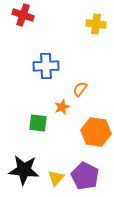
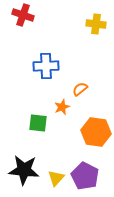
orange semicircle: rotated 14 degrees clockwise
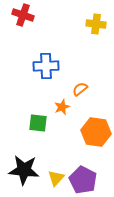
purple pentagon: moved 2 px left, 4 px down
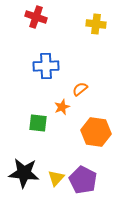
red cross: moved 13 px right, 2 px down
black star: moved 3 px down
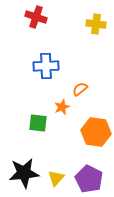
black star: rotated 12 degrees counterclockwise
purple pentagon: moved 6 px right, 1 px up
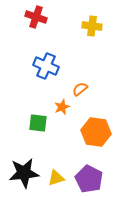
yellow cross: moved 4 px left, 2 px down
blue cross: rotated 25 degrees clockwise
yellow triangle: rotated 30 degrees clockwise
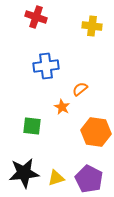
blue cross: rotated 30 degrees counterclockwise
orange star: rotated 21 degrees counterclockwise
green square: moved 6 px left, 3 px down
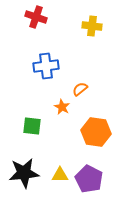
yellow triangle: moved 4 px right, 3 px up; rotated 18 degrees clockwise
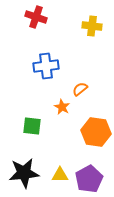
purple pentagon: rotated 16 degrees clockwise
